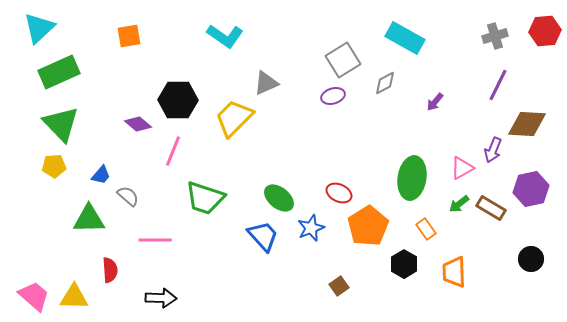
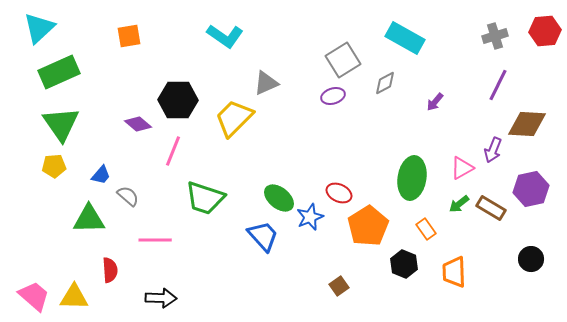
green triangle at (61, 124): rotated 9 degrees clockwise
blue star at (311, 228): moved 1 px left, 11 px up
black hexagon at (404, 264): rotated 8 degrees counterclockwise
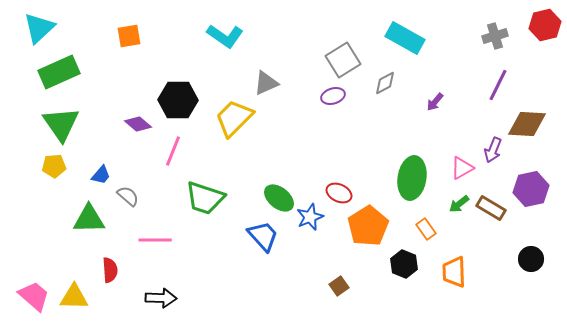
red hexagon at (545, 31): moved 6 px up; rotated 8 degrees counterclockwise
